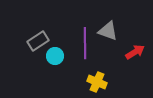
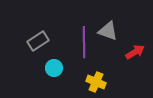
purple line: moved 1 px left, 1 px up
cyan circle: moved 1 px left, 12 px down
yellow cross: moved 1 px left
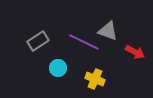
purple line: rotated 64 degrees counterclockwise
red arrow: rotated 60 degrees clockwise
cyan circle: moved 4 px right
yellow cross: moved 1 px left, 3 px up
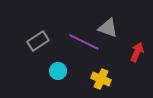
gray triangle: moved 3 px up
red arrow: moved 2 px right; rotated 96 degrees counterclockwise
cyan circle: moved 3 px down
yellow cross: moved 6 px right
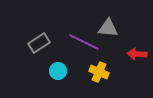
gray triangle: rotated 15 degrees counterclockwise
gray rectangle: moved 1 px right, 2 px down
red arrow: moved 2 px down; rotated 108 degrees counterclockwise
yellow cross: moved 2 px left, 7 px up
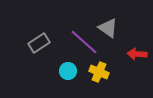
gray triangle: rotated 30 degrees clockwise
purple line: rotated 16 degrees clockwise
cyan circle: moved 10 px right
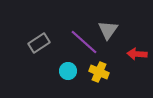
gray triangle: moved 2 px down; rotated 30 degrees clockwise
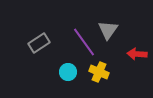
purple line: rotated 12 degrees clockwise
cyan circle: moved 1 px down
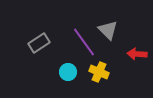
gray triangle: rotated 20 degrees counterclockwise
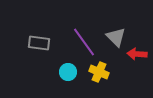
gray triangle: moved 8 px right, 7 px down
gray rectangle: rotated 40 degrees clockwise
